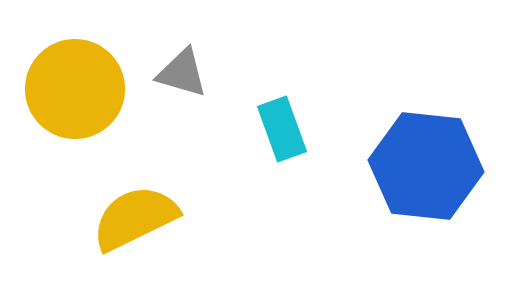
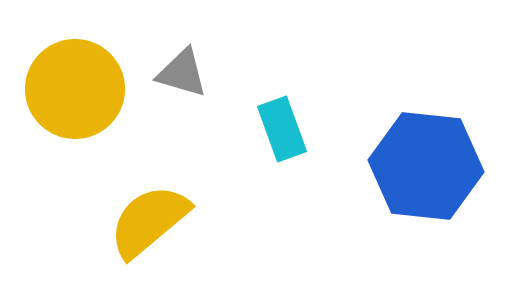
yellow semicircle: moved 14 px right, 3 px down; rotated 14 degrees counterclockwise
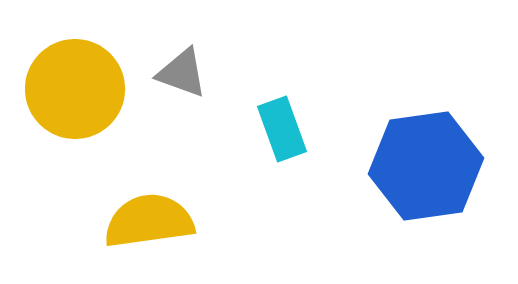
gray triangle: rotated 4 degrees clockwise
blue hexagon: rotated 14 degrees counterclockwise
yellow semicircle: rotated 32 degrees clockwise
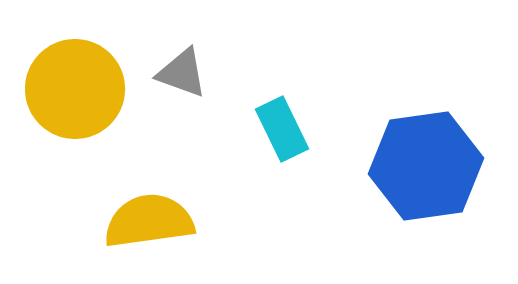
cyan rectangle: rotated 6 degrees counterclockwise
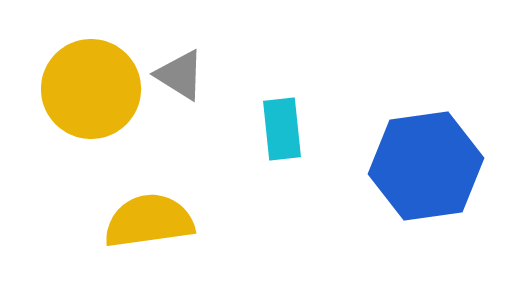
gray triangle: moved 2 px left, 2 px down; rotated 12 degrees clockwise
yellow circle: moved 16 px right
cyan rectangle: rotated 20 degrees clockwise
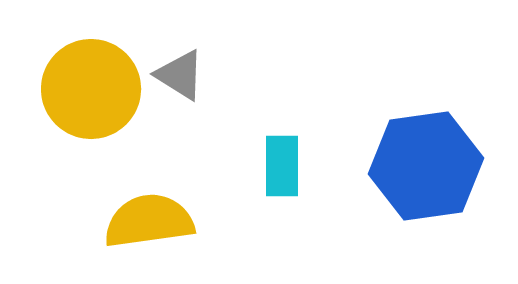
cyan rectangle: moved 37 px down; rotated 6 degrees clockwise
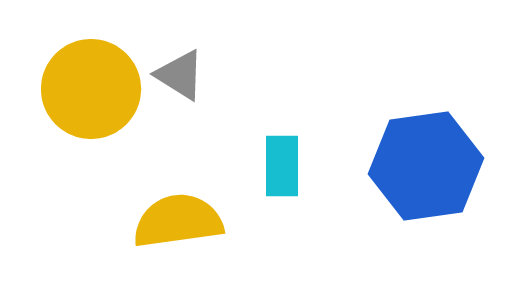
yellow semicircle: moved 29 px right
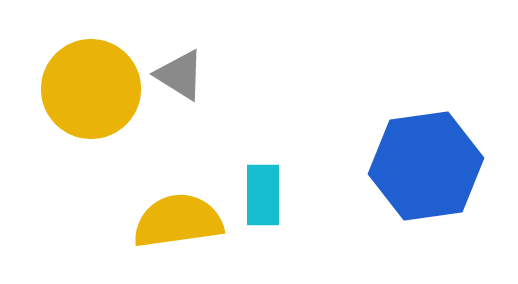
cyan rectangle: moved 19 px left, 29 px down
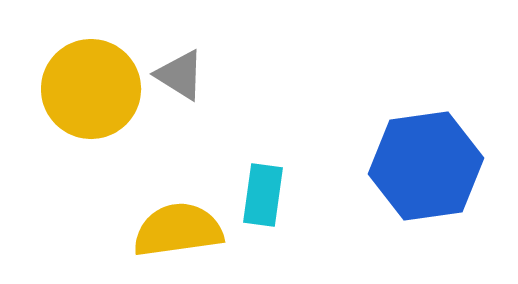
cyan rectangle: rotated 8 degrees clockwise
yellow semicircle: moved 9 px down
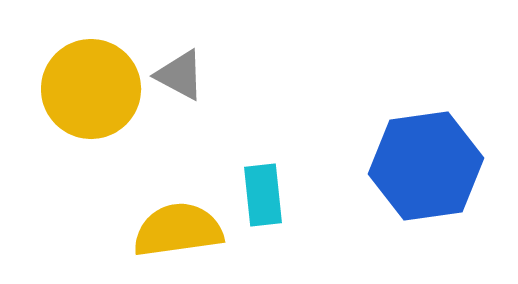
gray triangle: rotated 4 degrees counterclockwise
cyan rectangle: rotated 14 degrees counterclockwise
